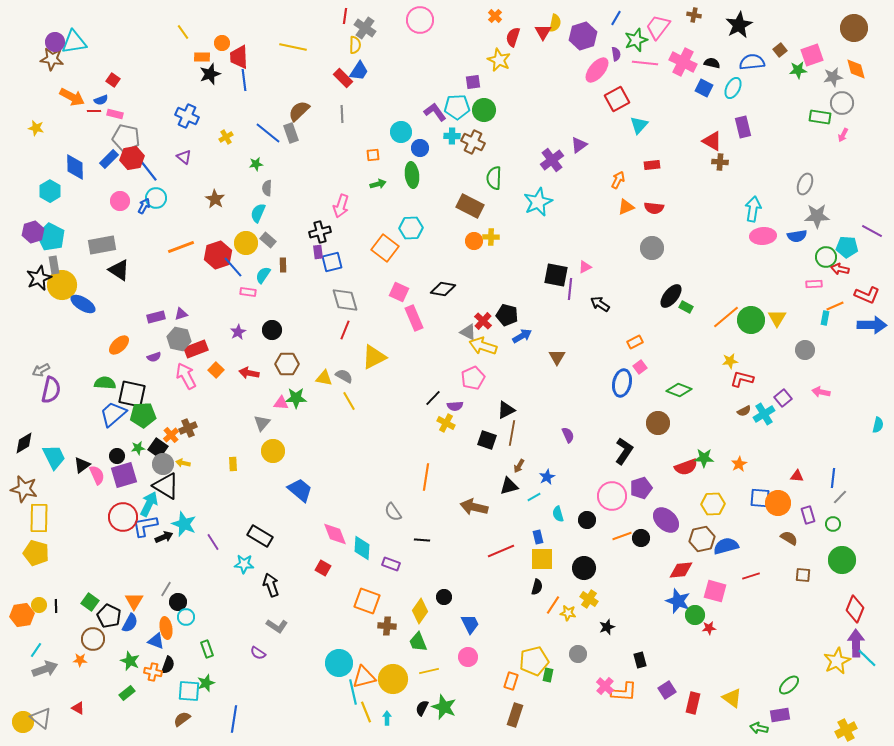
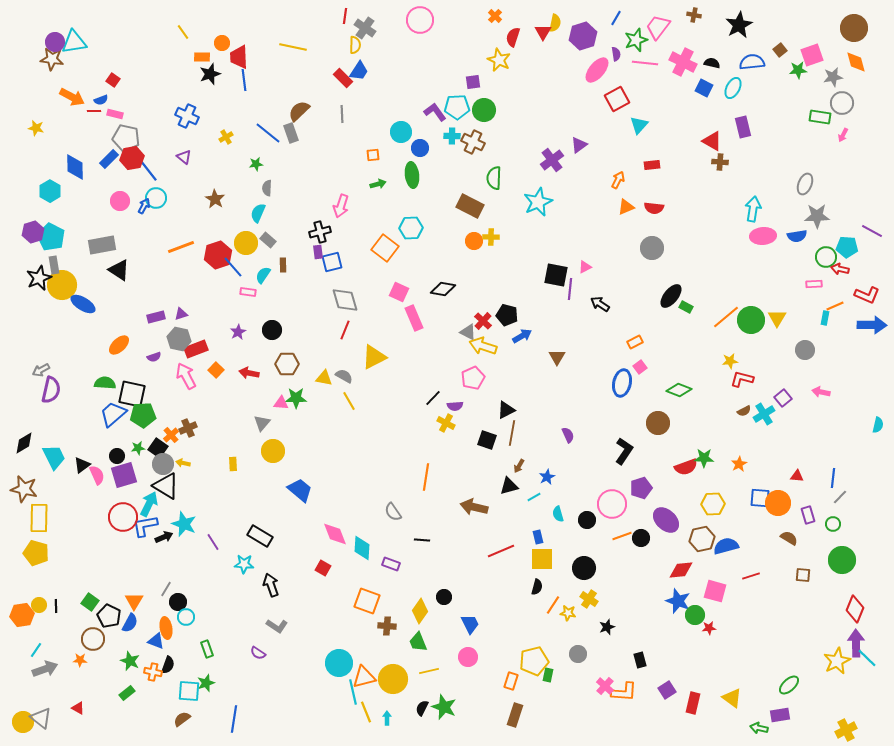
orange diamond at (856, 69): moved 7 px up
pink circle at (612, 496): moved 8 px down
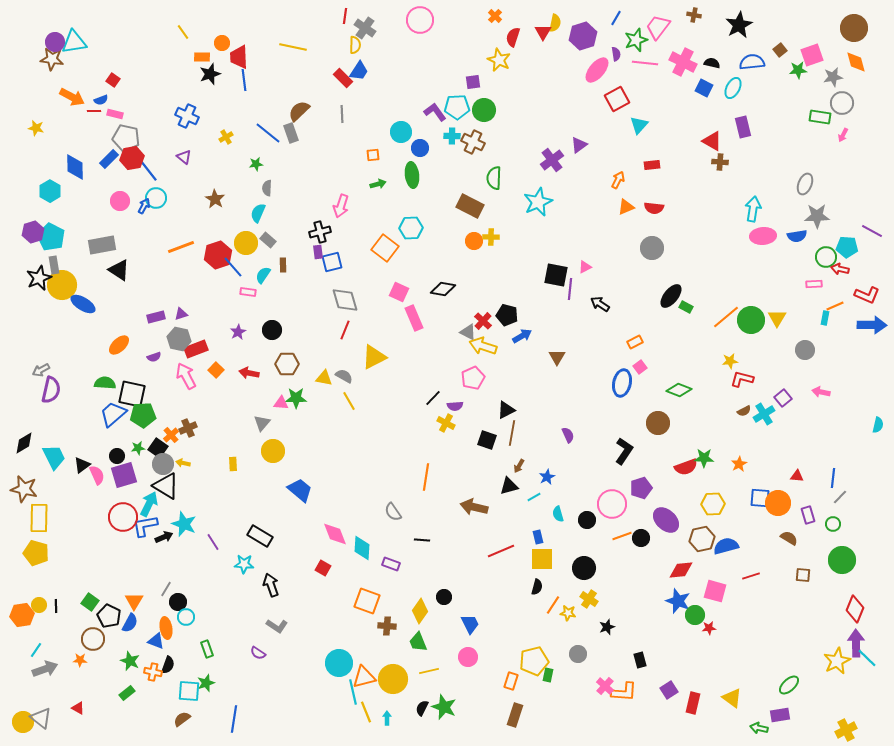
purple square at (667, 690): moved 2 px right
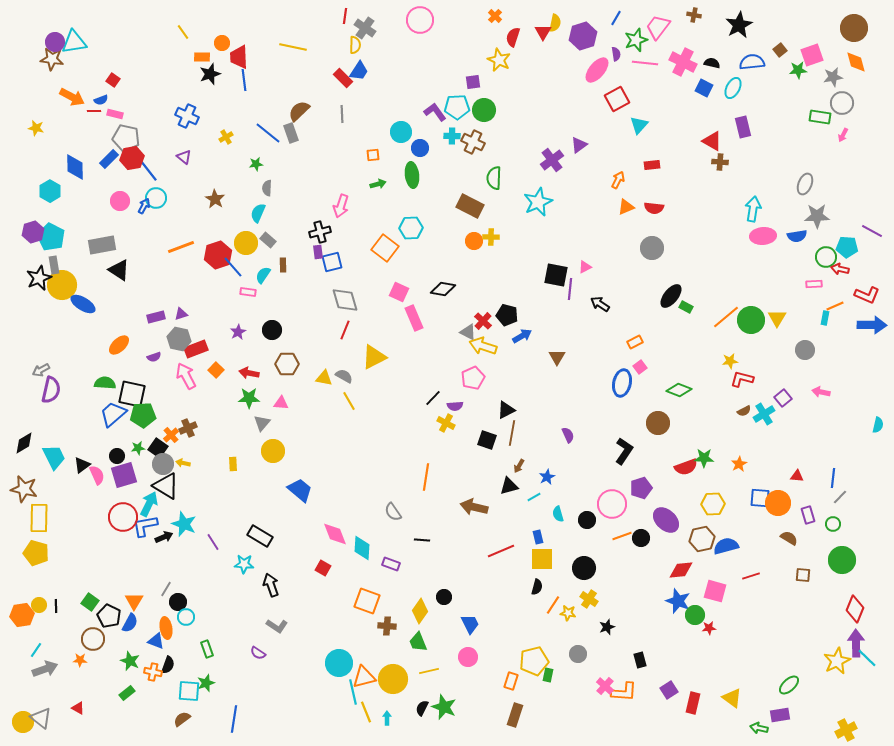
green star at (296, 398): moved 47 px left
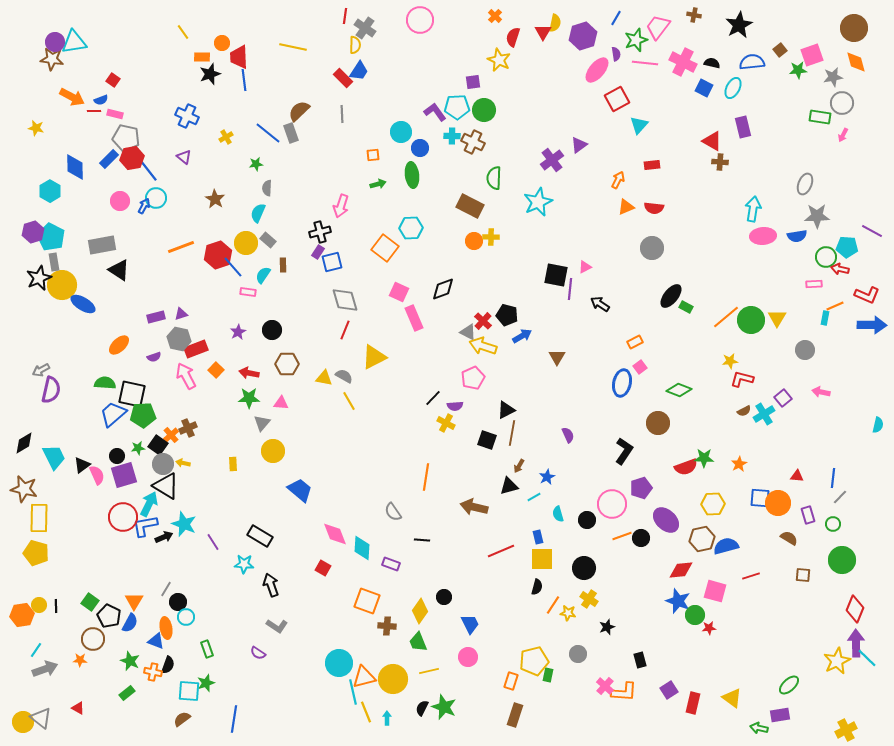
purple rectangle at (318, 252): rotated 40 degrees clockwise
gray rectangle at (54, 265): moved 3 px up
black diamond at (443, 289): rotated 30 degrees counterclockwise
black square at (158, 448): moved 3 px up
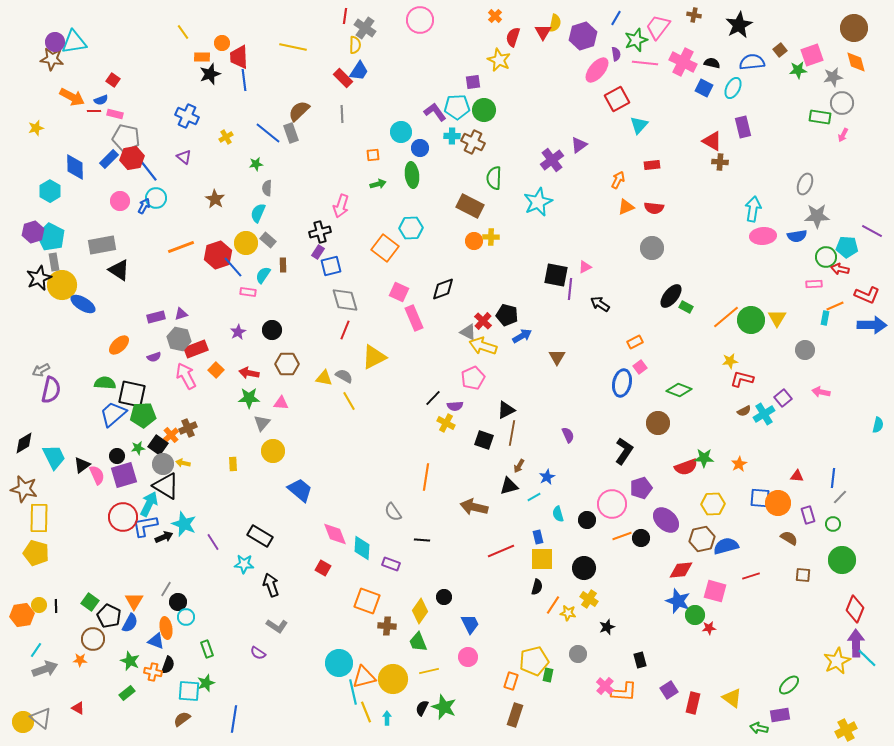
yellow star at (36, 128): rotated 28 degrees counterclockwise
blue square at (332, 262): moved 1 px left, 4 px down
black square at (487, 440): moved 3 px left
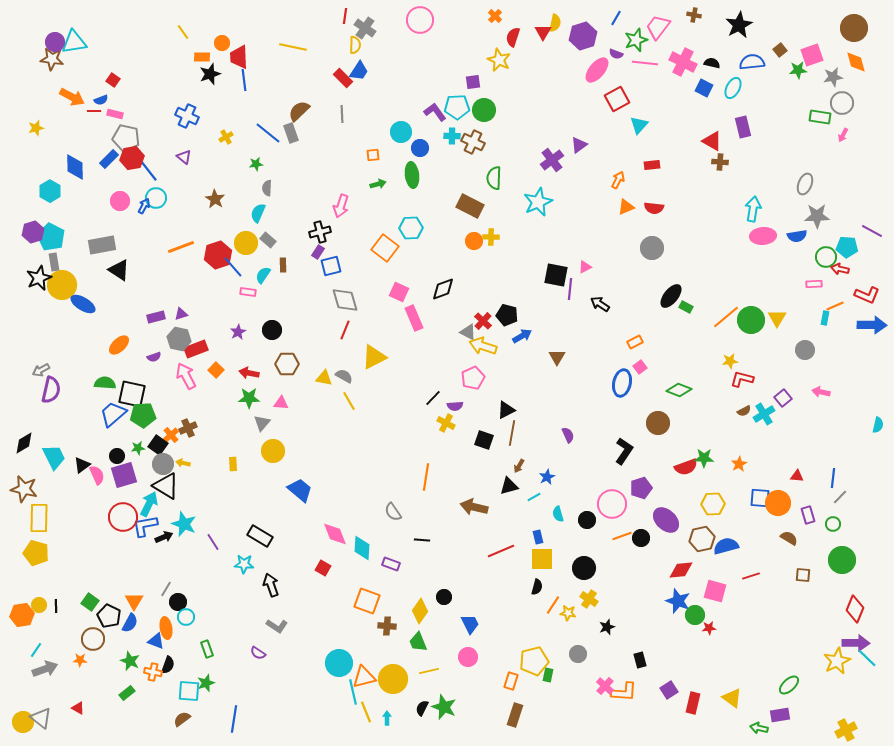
purple semicircle at (616, 54): rotated 120 degrees clockwise
purple arrow at (856, 643): rotated 92 degrees clockwise
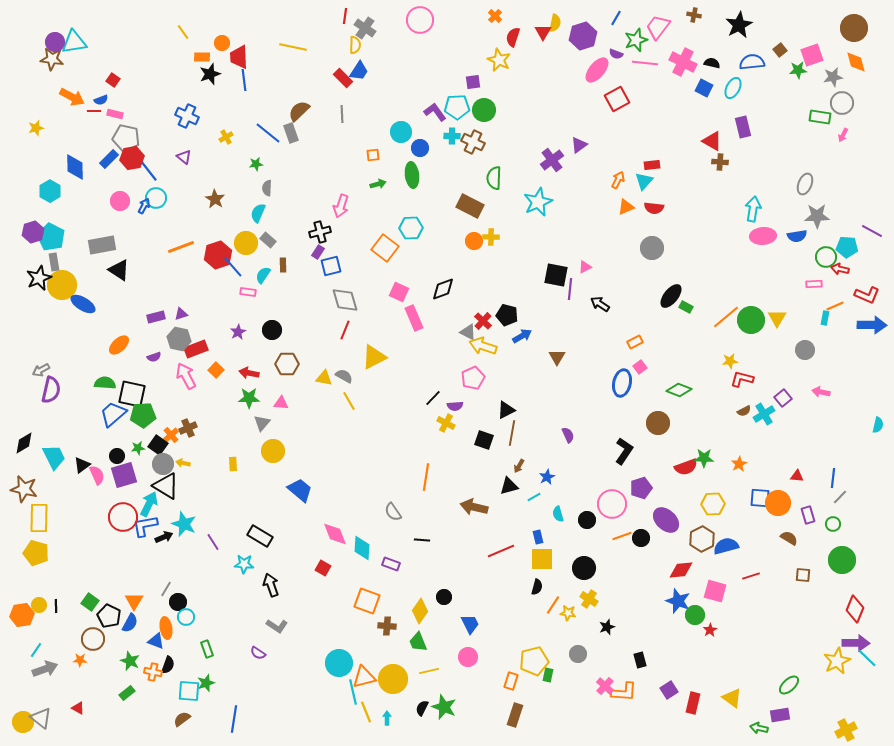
cyan triangle at (639, 125): moved 5 px right, 56 px down
brown hexagon at (702, 539): rotated 15 degrees counterclockwise
red star at (709, 628): moved 1 px right, 2 px down; rotated 24 degrees counterclockwise
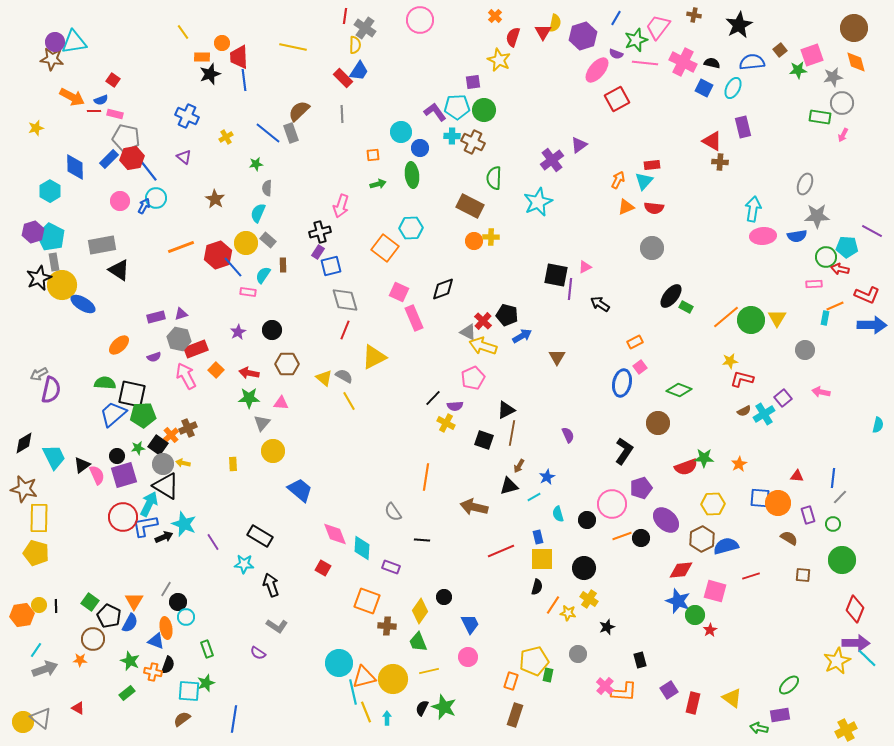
gray arrow at (41, 370): moved 2 px left, 4 px down
yellow triangle at (324, 378): rotated 30 degrees clockwise
purple rectangle at (391, 564): moved 3 px down
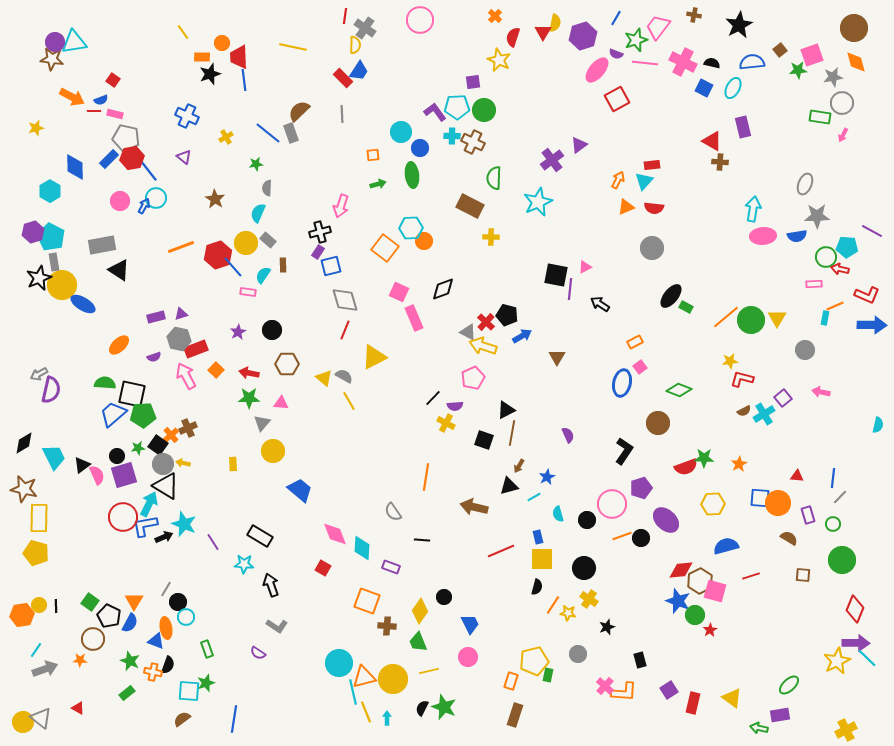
orange circle at (474, 241): moved 50 px left
red cross at (483, 321): moved 3 px right, 1 px down
brown hexagon at (702, 539): moved 2 px left, 42 px down
